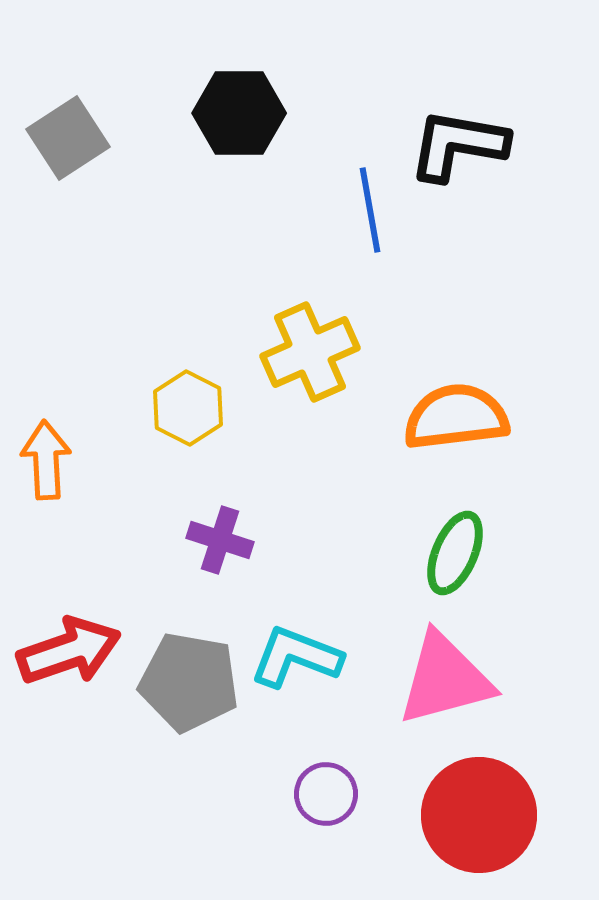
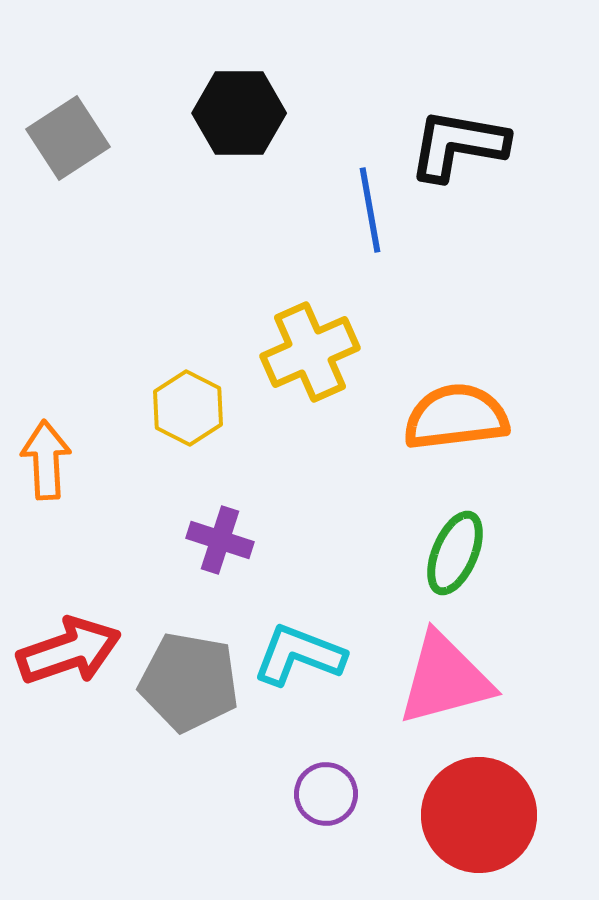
cyan L-shape: moved 3 px right, 2 px up
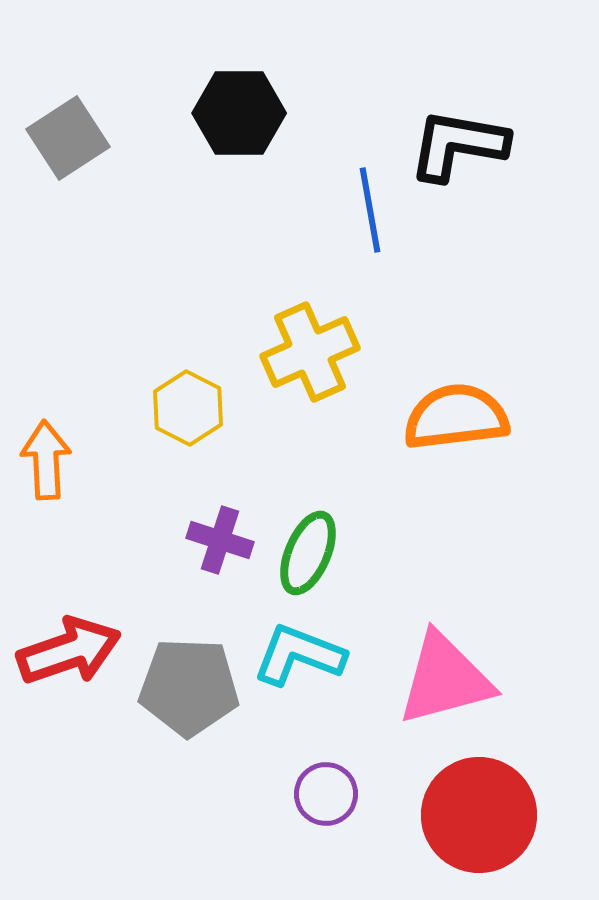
green ellipse: moved 147 px left
gray pentagon: moved 5 px down; rotated 8 degrees counterclockwise
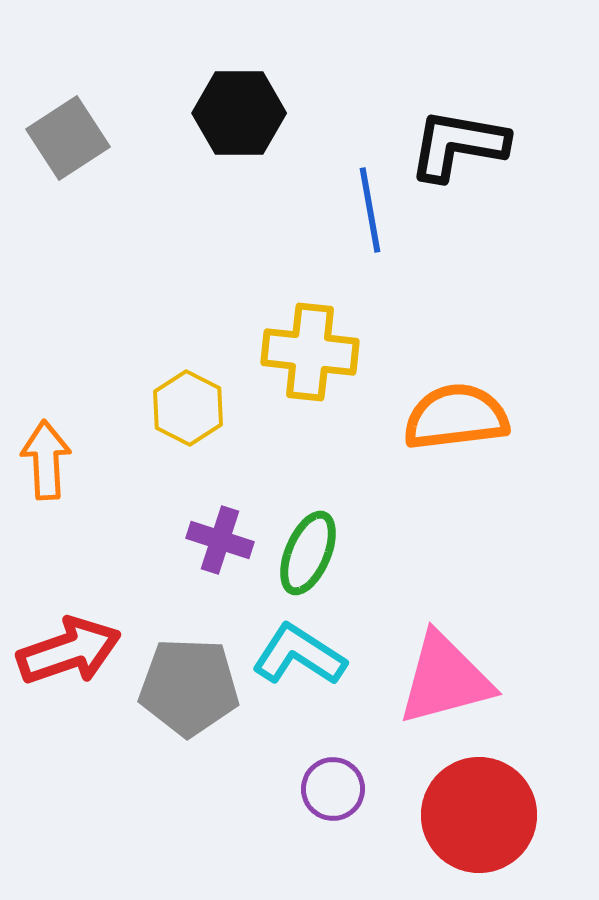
yellow cross: rotated 30 degrees clockwise
cyan L-shape: rotated 12 degrees clockwise
purple circle: moved 7 px right, 5 px up
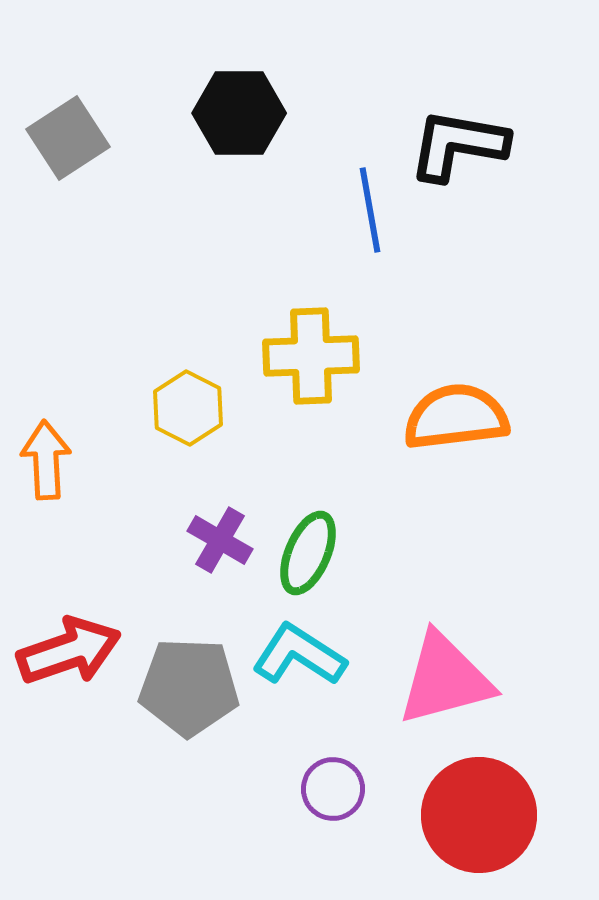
yellow cross: moved 1 px right, 4 px down; rotated 8 degrees counterclockwise
purple cross: rotated 12 degrees clockwise
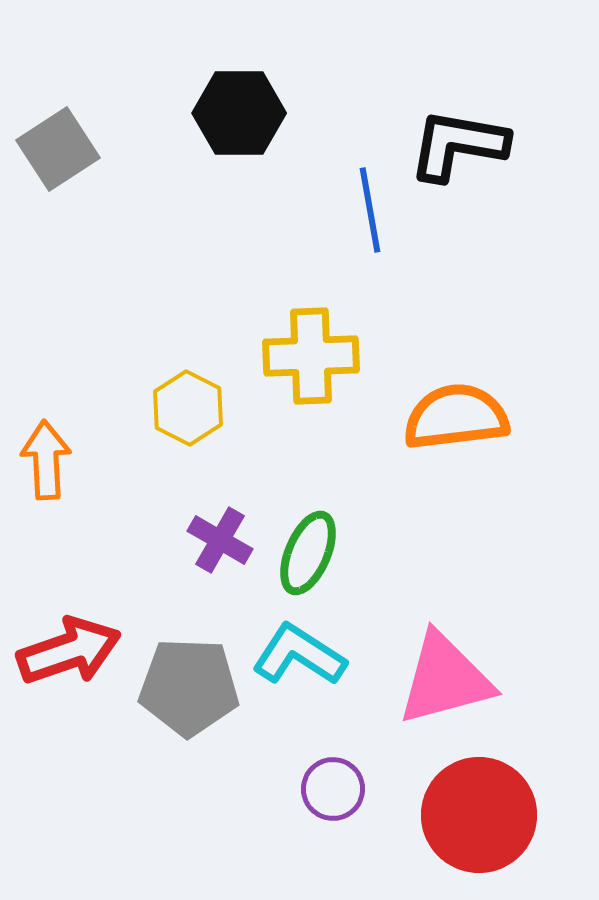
gray square: moved 10 px left, 11 px down
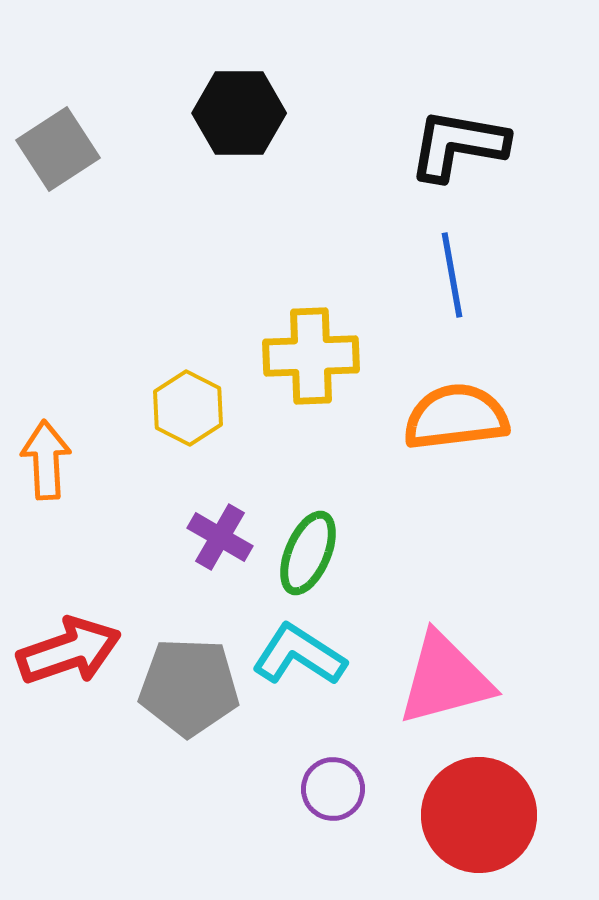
blue line: moved 82 px right, 65 px down
purple cross: moved 3 px up
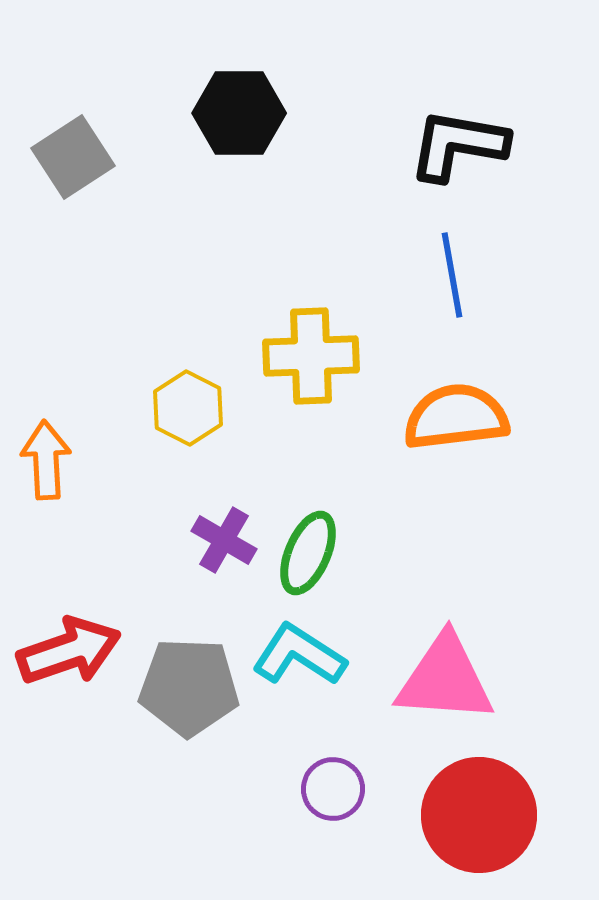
gray square: moved 15 px right, 8 px down
purple cross: moved 4 px right, 3 px down
pink triangle: rotated 19 degrees clockwise
